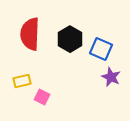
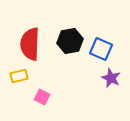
red semicircle: moved 10 px down
black hexagon: moved 2 px down; rotated 20 degrees clockwise
purple star: moved 1 px down
yellow rectangle: moved 3 px left, 5 px up
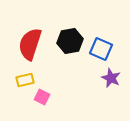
red semicircle: rotated 16 degrees clockwise
yellow rectangle: moved 6 px right, 4 px down
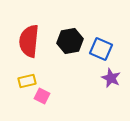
red semicircle: moved 1 px left, 3 px up; rotated 12 degrees counterclockwise
yellow rectangle: moved 2 px right, 1 px down
pink square: moved 1 px up
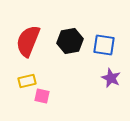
red semicircle: moved 1 px left; rotated 16 degrees clockwise
blue square: moved 3 px right, 4 px up; rotated 15 degrees counterclockwise
pink square: rotated 14 degrees counterclockwise
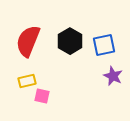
black hexagon: rotated 20 degrees counterclockwise
blue square: rotated 20 degrees counterclockwise
purple star: moved 2 px right, 2 px up
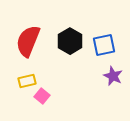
pink square: rotated 28 degrees clockwise
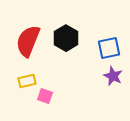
black hexagon: moved 4 px left, 3 px up
blue square: moved 5 px right, 3 px down
pink square: moved 3 px right; rotated 21 degrees counterclockwise
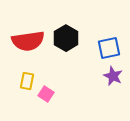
red semicircle: rotated 120 degrees counterclockwise
yellow rectangle: rotated 66 degrees counterclockwise
pink square: moved 1 px right, 2 px up; rotated 14 degrees clockwise
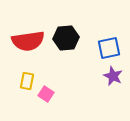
black hexagon: rotated 25 degrees clockwise
